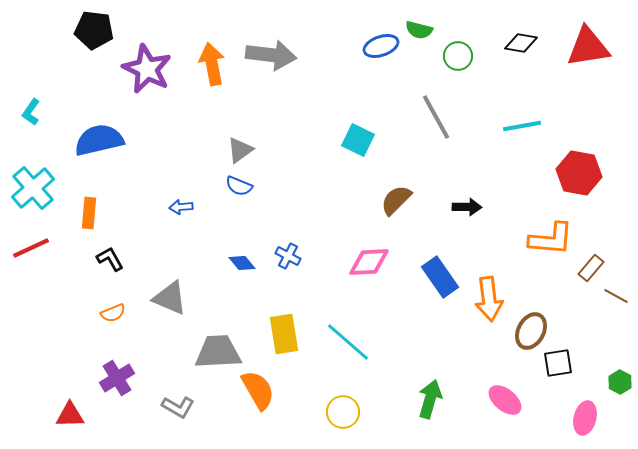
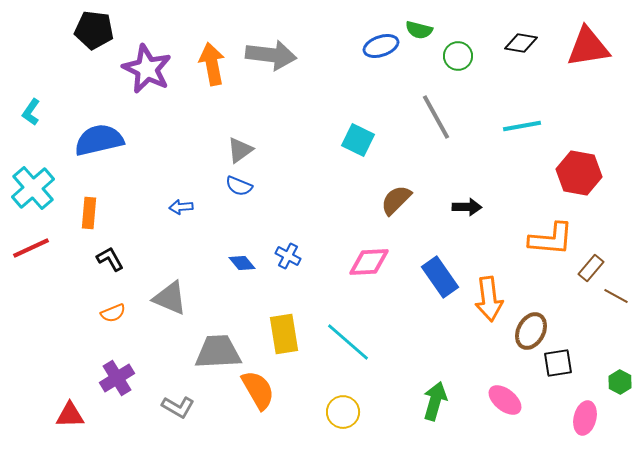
green arrow at (430, 399): moved 5 px right, 2 px down
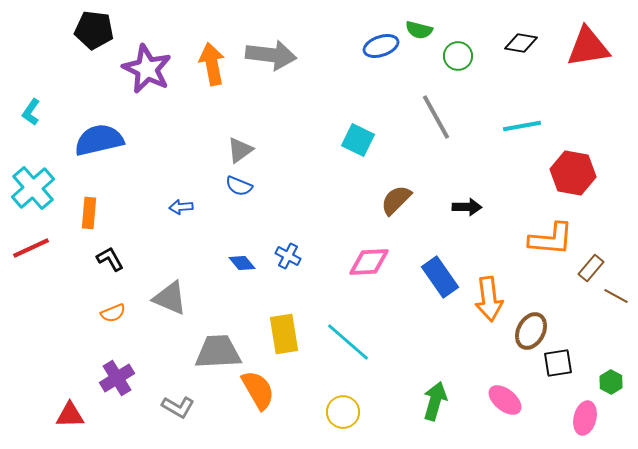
red hexagon at (579, 173): moved 6 px left
green hexagon at (620, 382): moved 9 px left
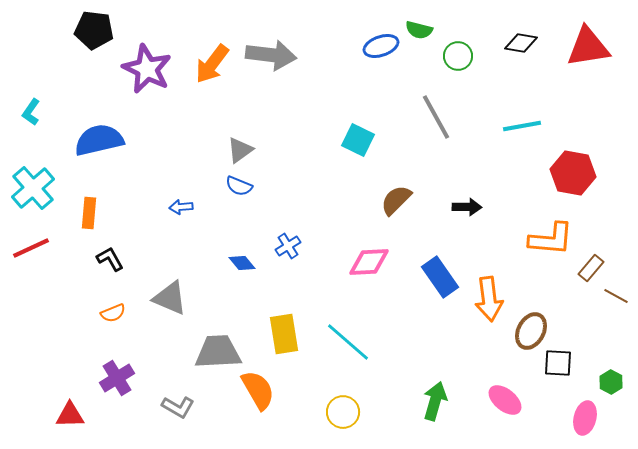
orange arrow at (212, 64): rotated 132 degrees counterclockwise
blue cross at (288, 256): moved 10 px up; rotated 30 degrees clockwise
black square at (558, 363): rotated 12 degrees clockwise
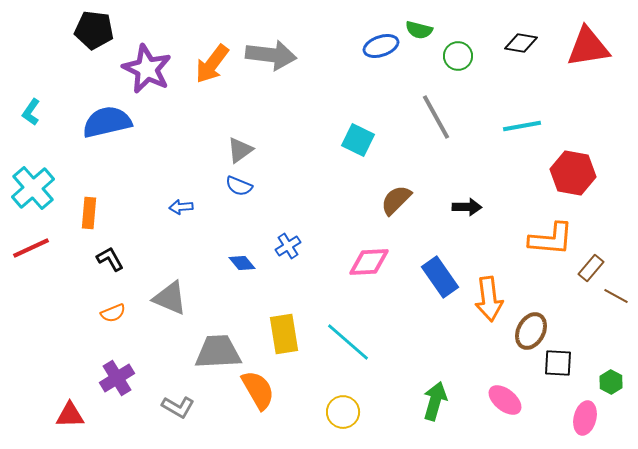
blue semicircle at (99, 140): moved 8 px right, 18 px up
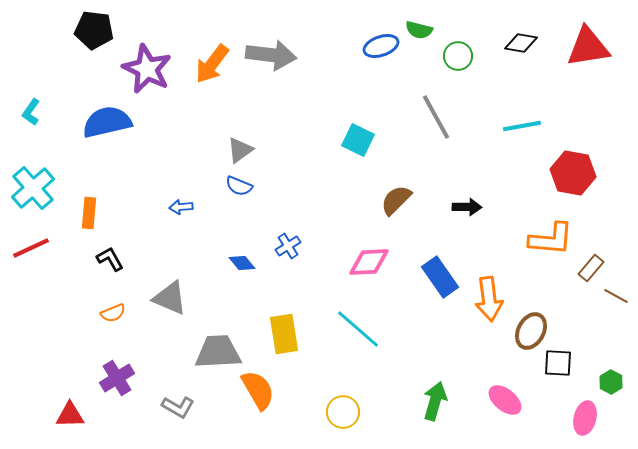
cyan line at (348, 342): moved 10 px right, 13 px up
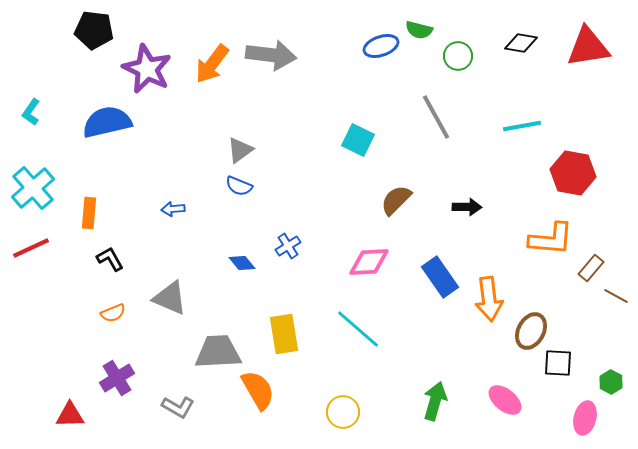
blue arrow at (181, 207): moved 8 px left, 2 px down
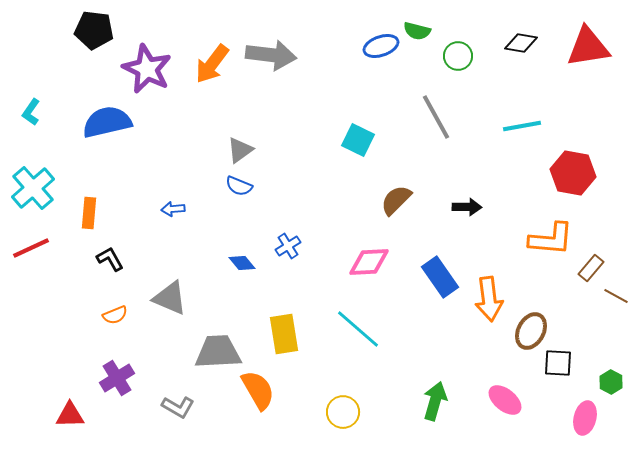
green semicircle at (419, 30): moved 2 px left, 1 px down
orange semicircle at (113, 313): moved 2 px right, 2 px down
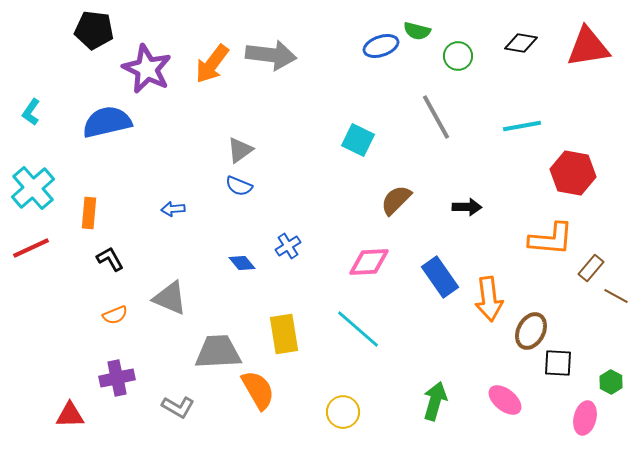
purple cross at (117, 378): rotated 20 degrees clockwise
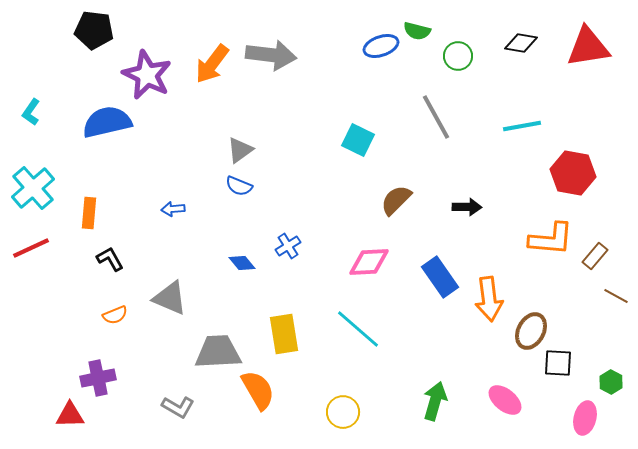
purple star at (147, 69): moved 6 px down
brown rectangle at (591, 268): moved 4 px right, 12 px up
purple cross at (117, 378): moved 19 px left
